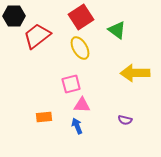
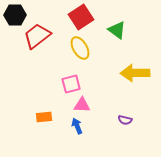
black hexagon: moved 1 px right, 1 px up
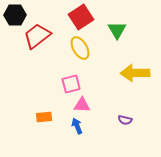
green triangle: rotated 24 degrees clockwise
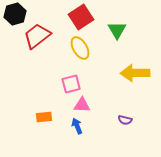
black hexagon: moved 1 px up; rotated 15 degrees counterclockwise
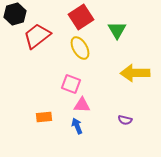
pink square: rotated 36 degrees clockwise
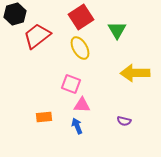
purple semicircle: moved 1 px left, 1 px down
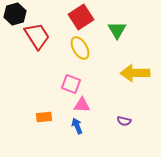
red trapezoid: rotated 96 degrees clockwise
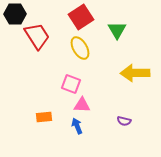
black hexagon: rotated 15 degrees clockwise
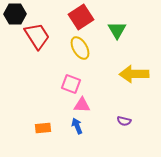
yellow arrow: moved 1 px left, 1 px down
orange rectangle: moved 1 px left, 11 px down
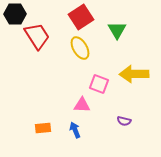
pink square: moved 28 px right
blue arrow: moved 2 px left, 4 px down
